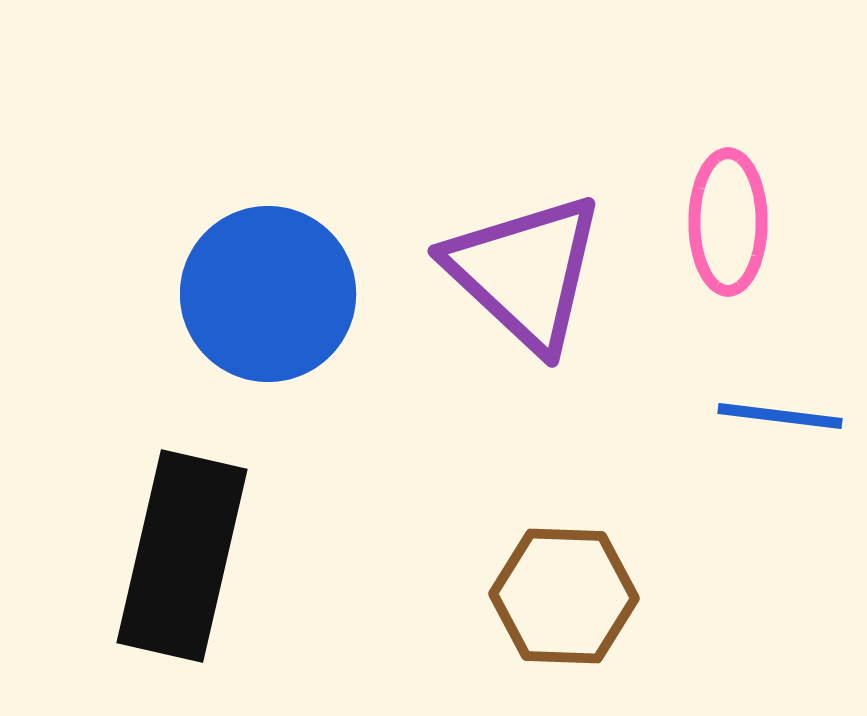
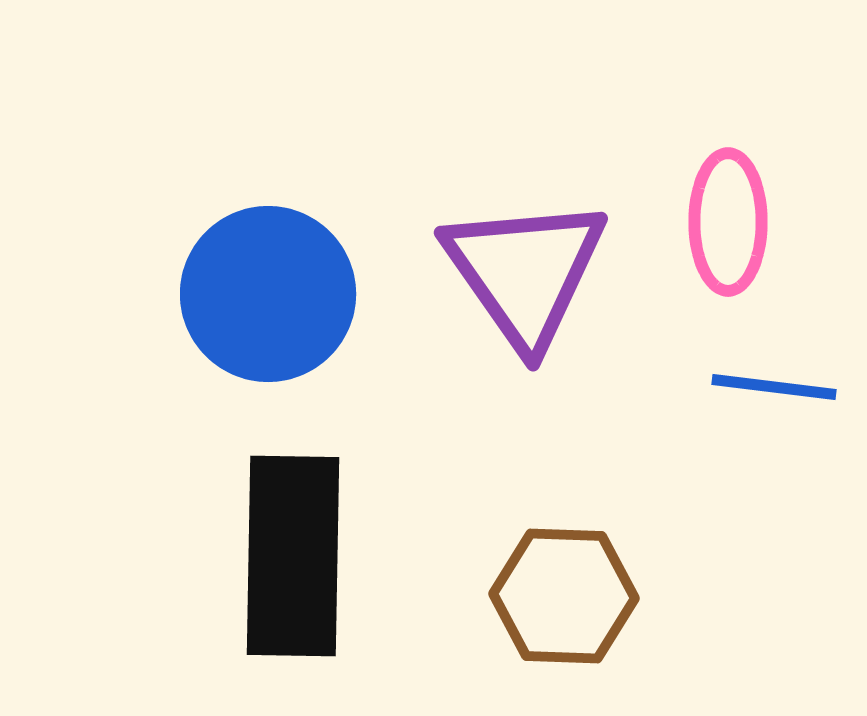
purple triangle: rotated 12 degrees clockwise
blue line: moved 6 px left, 29 px up
black rectangle: moved 111 px right; rotated 12 degrees counterclockwise
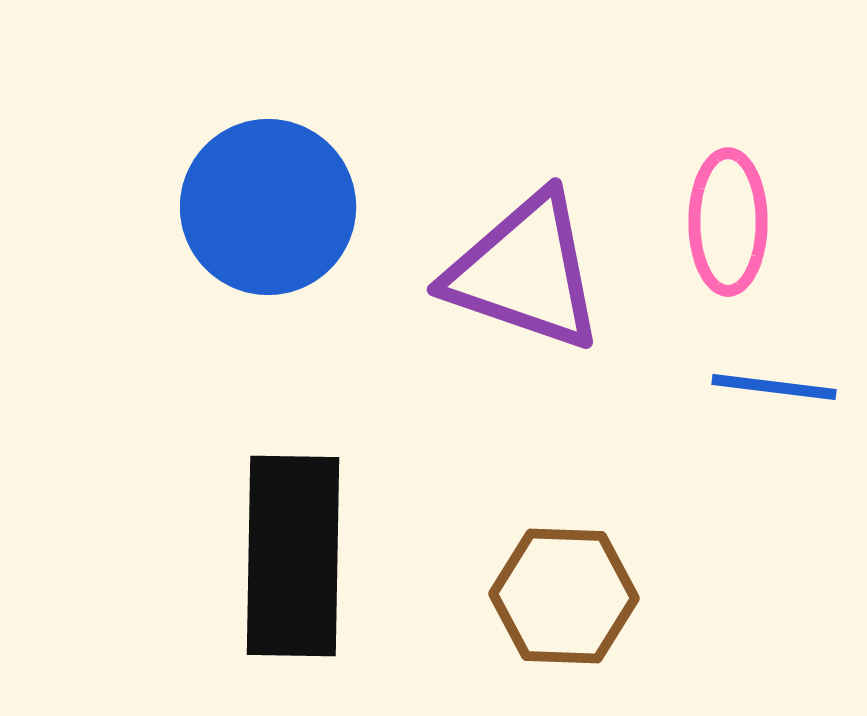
purple triangle: rotated 36 degrees counterclockwise
blue circle: moved 87 px up
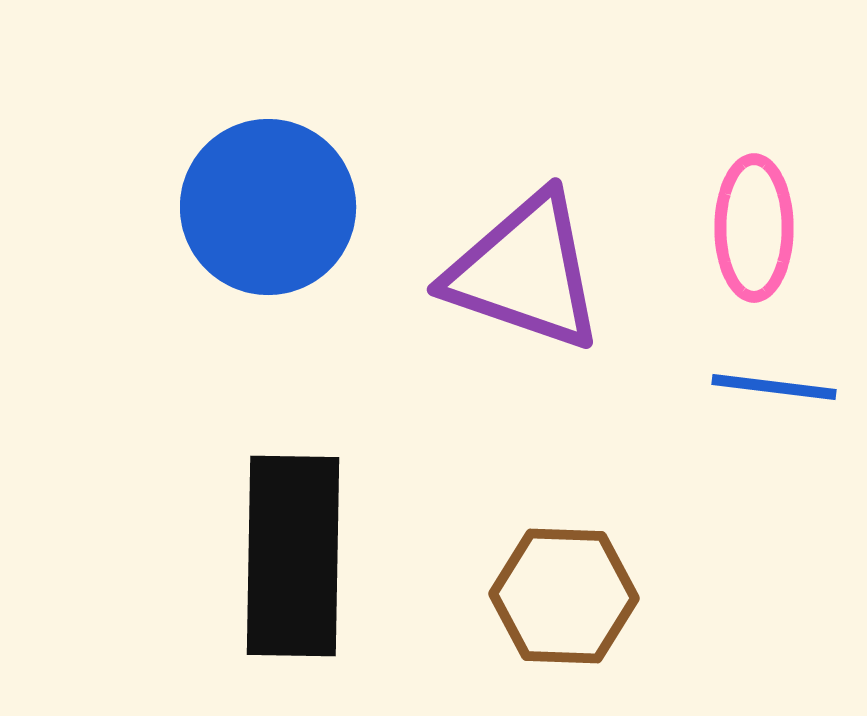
pink ellipse: moved 26 px right, 6 px down
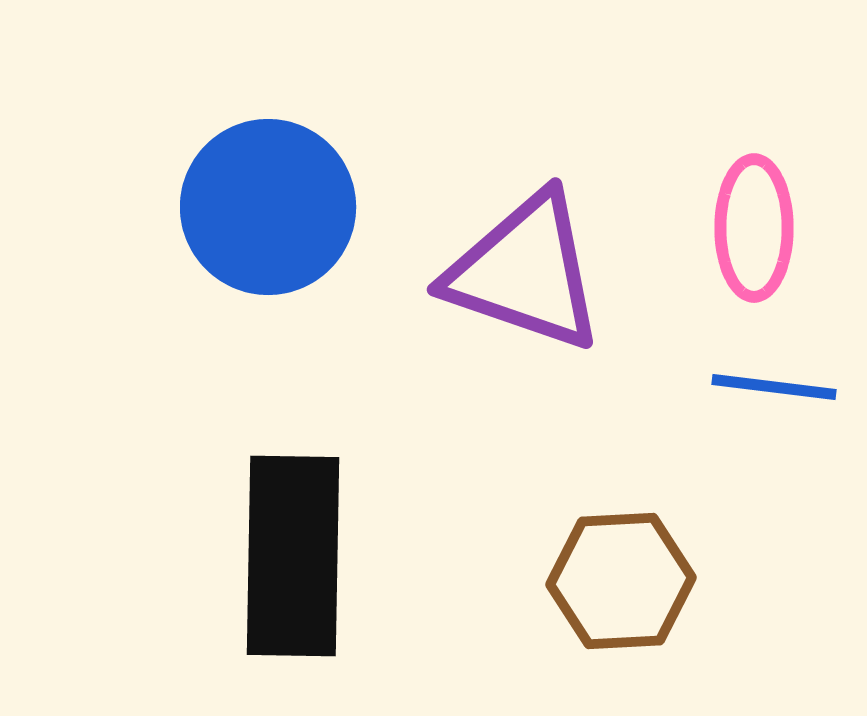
brown hexagon: moved 57 px right, 15 px up; rotated 5 degrees counterclockwise
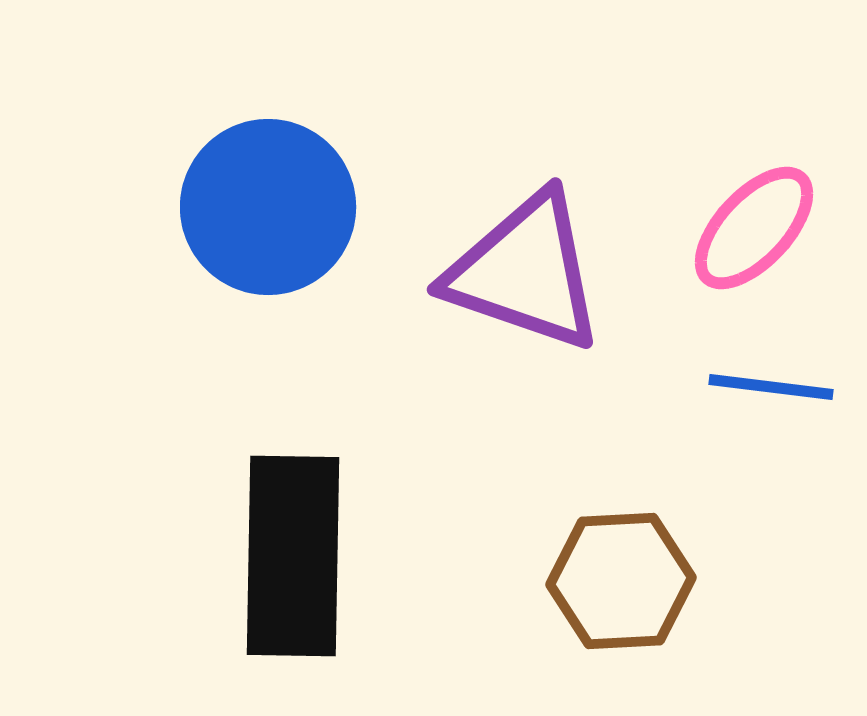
pink ellipse: rotated 43 degrees clockwise
blue line: moved 3 px left
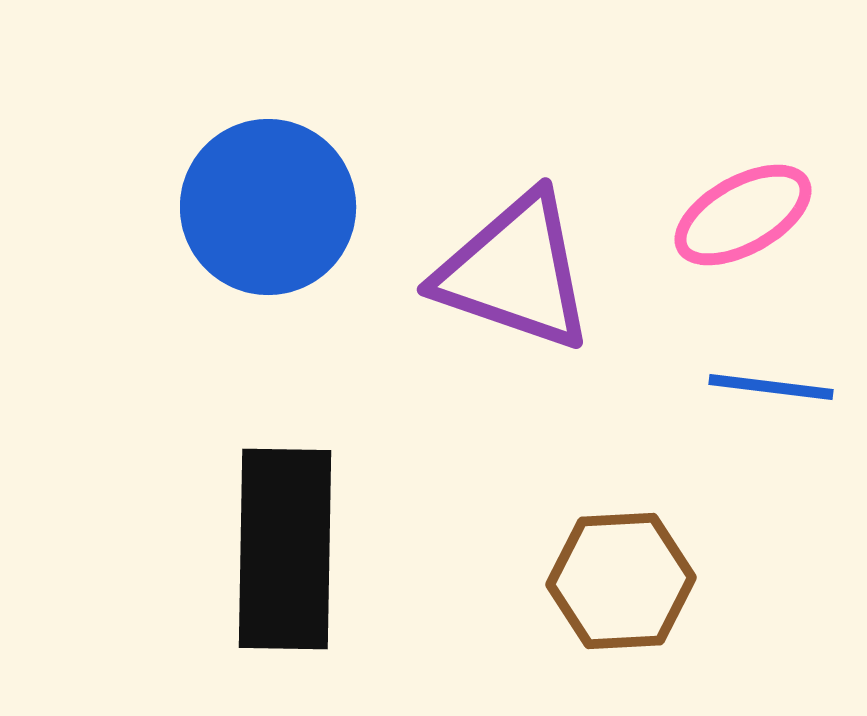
pink ellipse: moved 11 px left, 13 px up; rotated 18 degrees clockwise
purple triangle: moved 10 px left
black rectangle: moved 8 px left, 7 px up
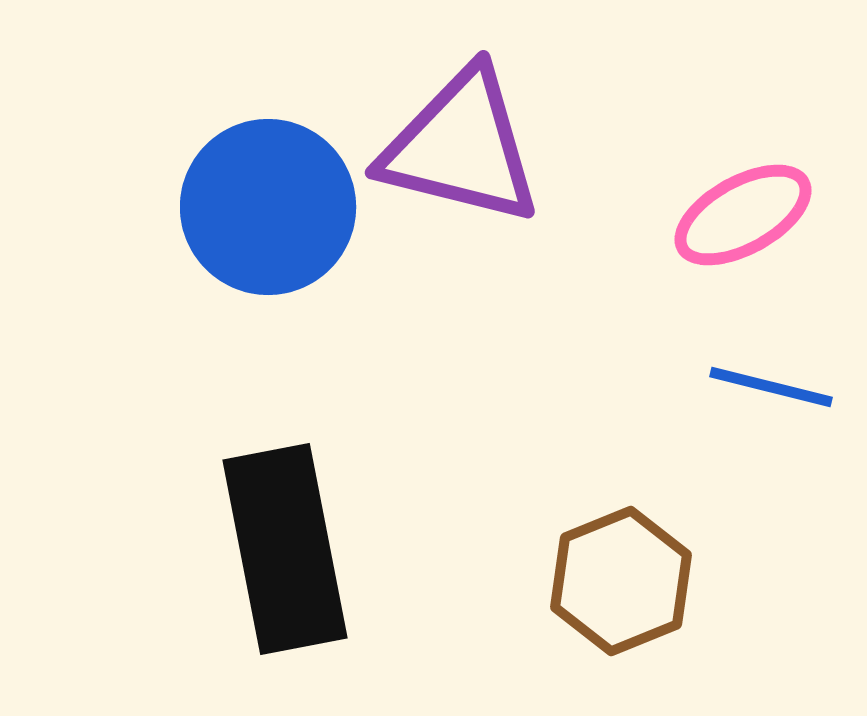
purple triangle: moved 54 px left, 125 px up; rotated 5 degrees counterclockwise
blue line: rotated 7 degrees clockwise
black rectangle: rotated 12 degrees counterclockwise
brown hexagon: rotated 19 degrees counterclockwise
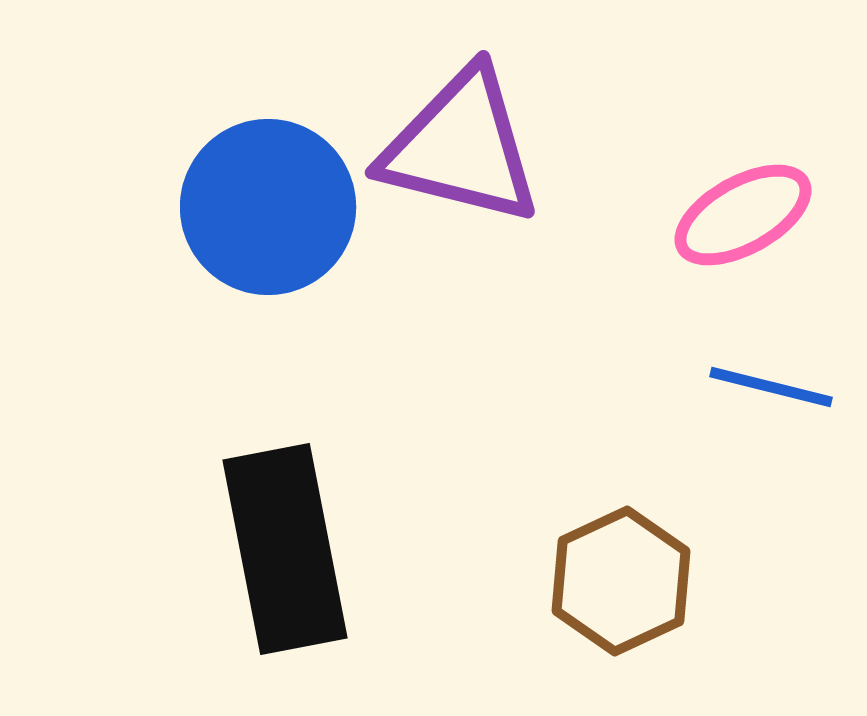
brown hexagon: rotated 3 degrees counterclockwise
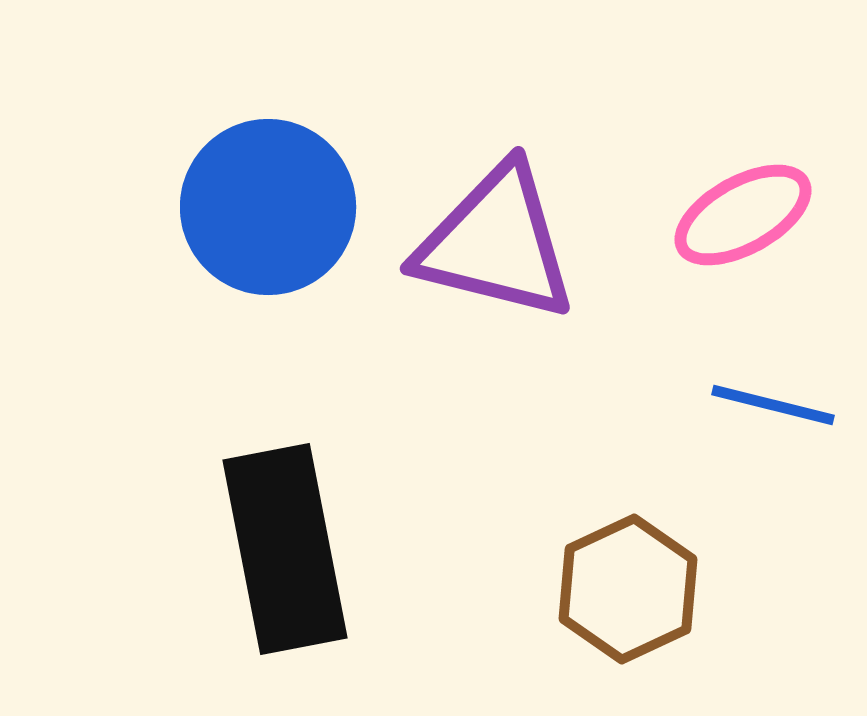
purple triangle: moved 35 px right, 96 px down
blue line: moved 2 px right, 18 px down
brown hexagon: moved 7 px right, 8 px down
